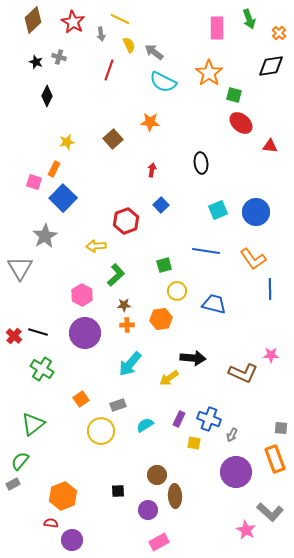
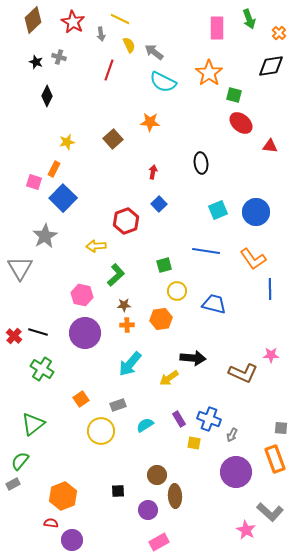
red arrow at (152, 170): moved 1 px right, 2 px down
blue square at (161, 205): moved 2 px left, 1 px up
pink hexagon at (82, 295): rotated 15 degrees counterclockwise
purple rectangle at (179, 419): rotated 56 degrees counterclockwise
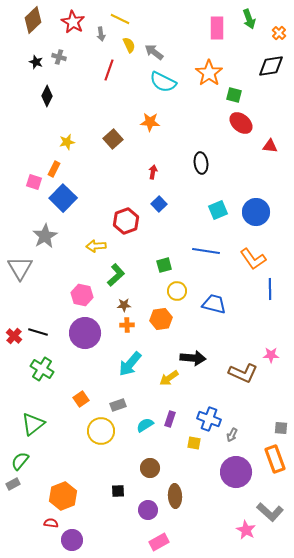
purple rectangle at (179, 419): moved 9 px left; rotated 49 degrees clockwise
brown circle at (157, 475): moved 7 px left, 7 px up
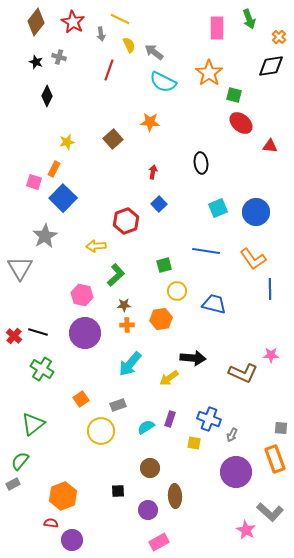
brown diamond at (33, 20): moved 3 px right, 2 px down; rotated 8 degrees counterclockwise
orange cross at (279, 33): moved 4 px down
cyan square at (218, 210): moved 2 px up
cyan semicircle at (145, 425): moved 1 px right, 2 px down
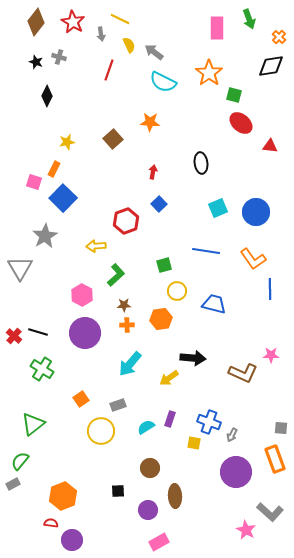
pink hexagon at (82, 295): rotated 15 degrees clockwise
blue cross at (209, 419): moved 3 px down
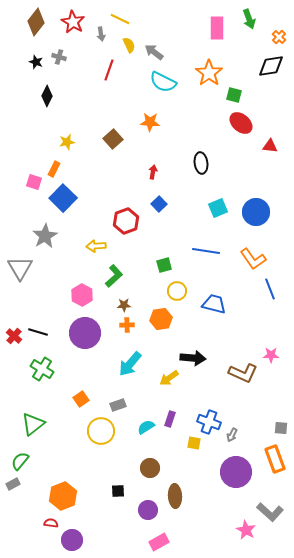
green L-shape at (116, 275): moved 2 px left, 1 px down
blue line at (270, 289): rotated 20 degrees counterclockwise
